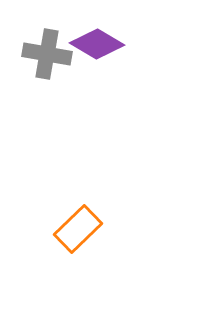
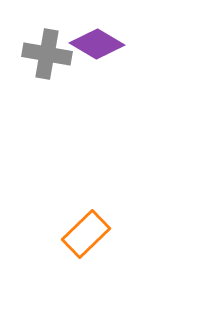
orange rectangle: moved 8 px right, 5 px down
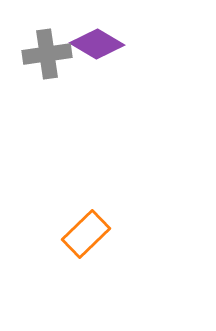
gray cross: rotated 18 degrees counterclockwise
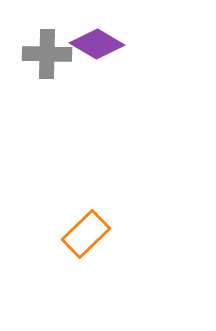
gray cross: rotated 9 degrees clockwise
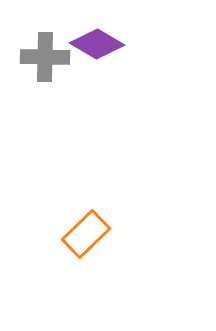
gray cross: moved 2 px left, 3 px down
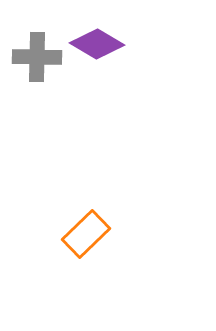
gray cross: moved 8 px left
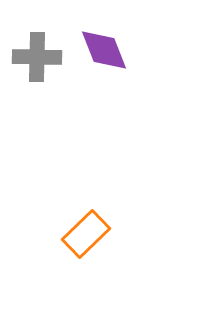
purple diamond: moved 7 px right, 6 px down; rotated 38 degrees clockwise
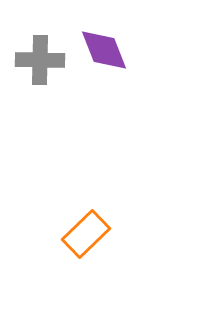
gray cross: moved 3 px right, 3 px down
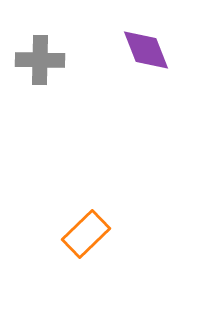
purple diamond: moved 42 px right
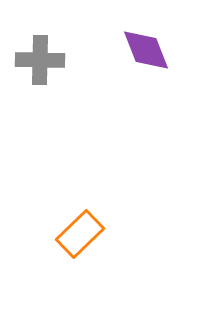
orange rectangle: moved 6 px left
